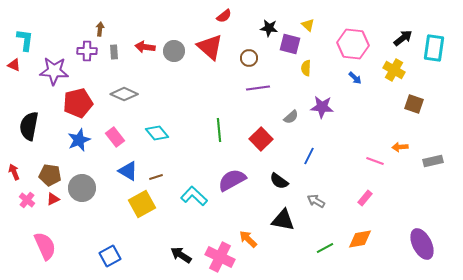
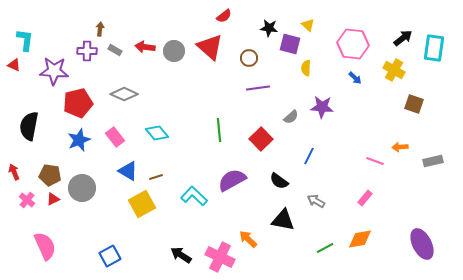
gray rectangle at (114, 52): moved 1 px right, 2 px up; rotated 56 degrees counterclockwise
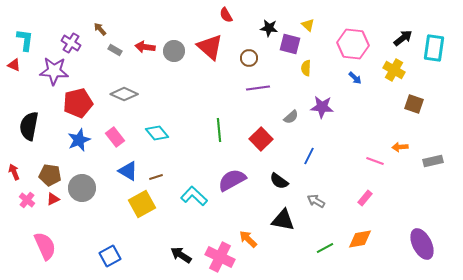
red semicircle at (224, 16): moved 2 px right, 1 px up; rotated 98 degrees clockwise
brown arrow at (100, 29): rotated 48 degrees counterclockwise
purple cross at (87, 51): moved 16 px left, 8 px up; rotated 30 degrees clockwise
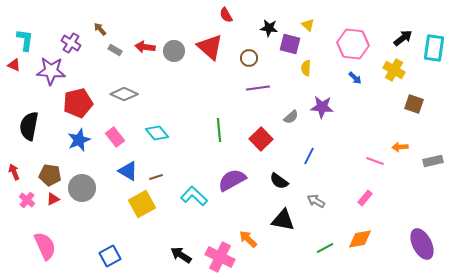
purple star at (54, 71): moved 3 px left
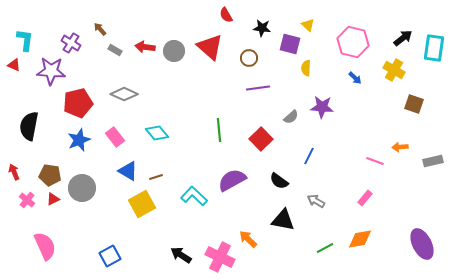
black star at (269, 28): moved 7 px left
pink hexagon at (353, 44): moved 2 px up; rotated 8 degrees clockwise
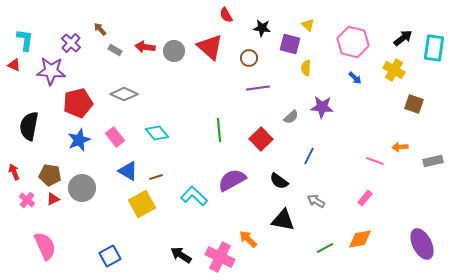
purple cross at (71, 43): rotated 12 degrees clockwise
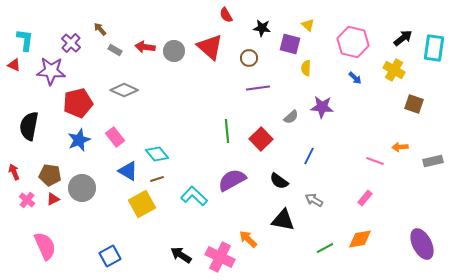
gray diamond at (124, 94): moved 4 px up
green line at (219, 130): moved 8 px right, 1 px down
cyan diamond at (157, 133): moved 21 px down
brown line at (156, 177): moved 1 px right, 2 px down
gray arrow at (316, 201): moved 2 px left, 1 px up
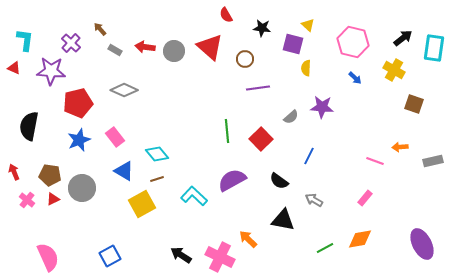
purple square at (290, 44): moved 3 px right
brown circle at (249, 58): moved 4 px left, 1 px down
red triangle at (14, 65): moved 3 px down
blue triangle at (128, 171): moved 4 px left
pink semicircle at (45, 246): moved 3 px right, 11 px down
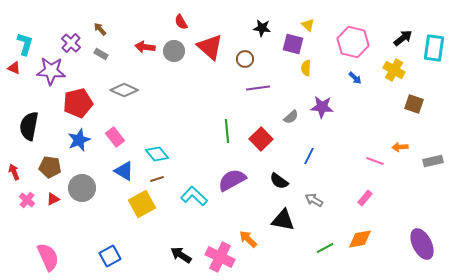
red semicircle at (226, 15): moved 45 px left, 7 px down
cyan L-shape at (25, 40): moved 4 px down; rotated 10 degrees clockwise
gray rectangle at (115, 50): moved 14 px left, 4 px down
brown pentagon at (50, 175): moved 8 px up
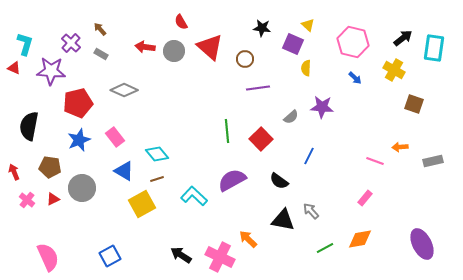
purple square at (293, 44): rotated 10 degrees clockwise
gray arrow at (314, 200): moved 3 px left, 11 px down; rotated 18 degrees clockwise
